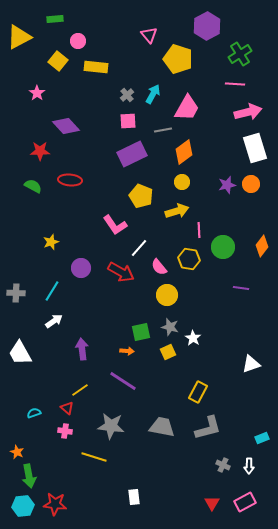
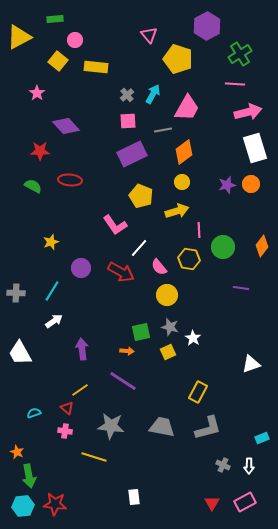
pink circle at (78, 41): moved 3 px left, 1 px up
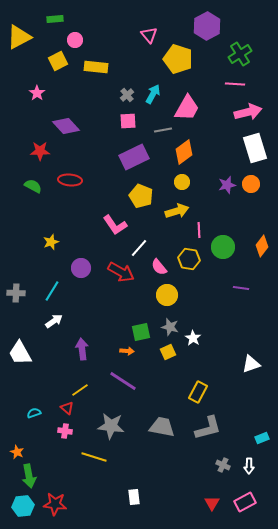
yellow square at (58, 61): rotated 24 degrees clockwise
purple rectangle at (132, 154): moved 2 px right, 3 px down
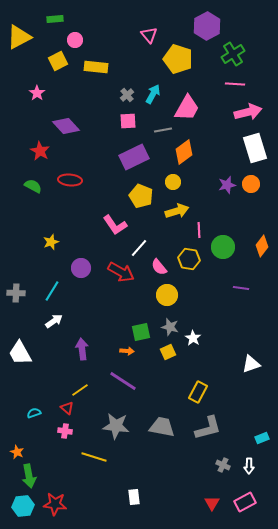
green cross at (240, 54): moved 7 px left
red star at (40, 151): rotated 30 degrees clockwise
yellow circle at (182, 182): moved 9 px left
gray star at (111, 426): moved 5 px right
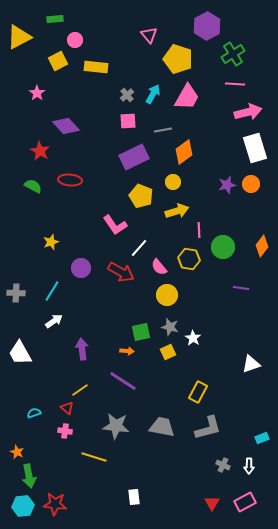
pink trapezoid at (187, 108): moved 11 px up
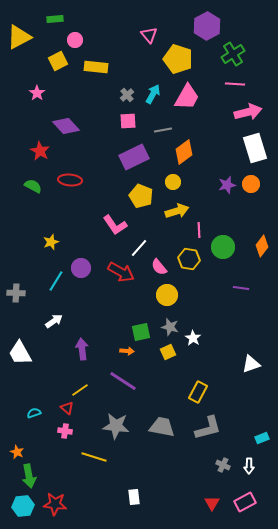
cyan line at (52, 291): moved 4 px right, 10 px up
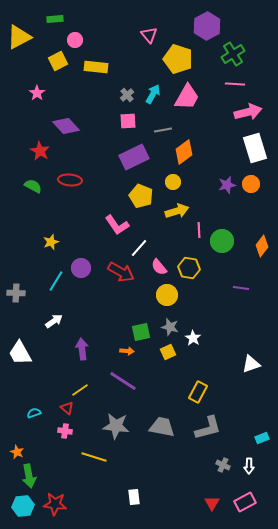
pink L-shape at (115, 225): moved 2 px right
green circle at (223, 247): moved 1 px left, 6 px up
yellow hexagon at (189, 259): moved 9 px down
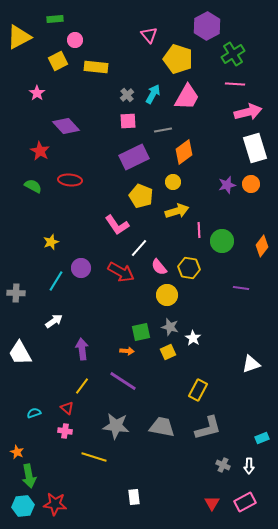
yellow line at (80, 390): moved 2 px right, 4 px up; rotated 18 degrees counterclockwise
yellow rectangle at (198, 392): moved 2 px up
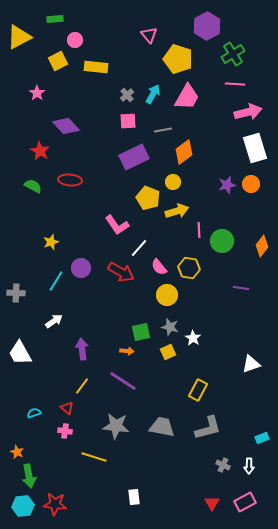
yellow pentagon at (141, 196): moved 7 px right, 2 px down
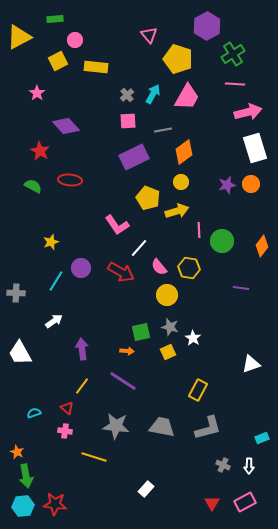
yellow circle at (173, 182): moved 8 px right
green arrow at (29, 476): moved 3 px left
white rectangle at (134, 497): moved 12 px right, 8 px up; rotated 49 degrees clockwise
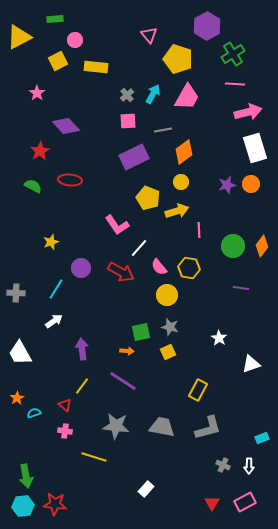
red star at (40, 151): rotated 12 degrees clockwise
green circle at (222, 241): moved 11 px right, 5 px down
cyan line at (56, 281): moved 8 px down
white star at (193, 338): moved 26 px right
red triangle at (67, 408): moved 2 px left, 3 px up
orange star at (17, 452): moved 54 px up; rotated 16 degrees clockwise
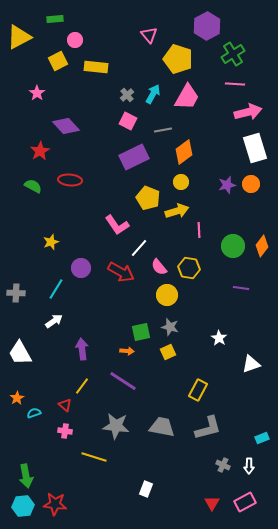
pink square at (128, 121): rotated 30 degrees clockwise
white rectangle at (146, 489): rotated 21 degrees counterclockwise
